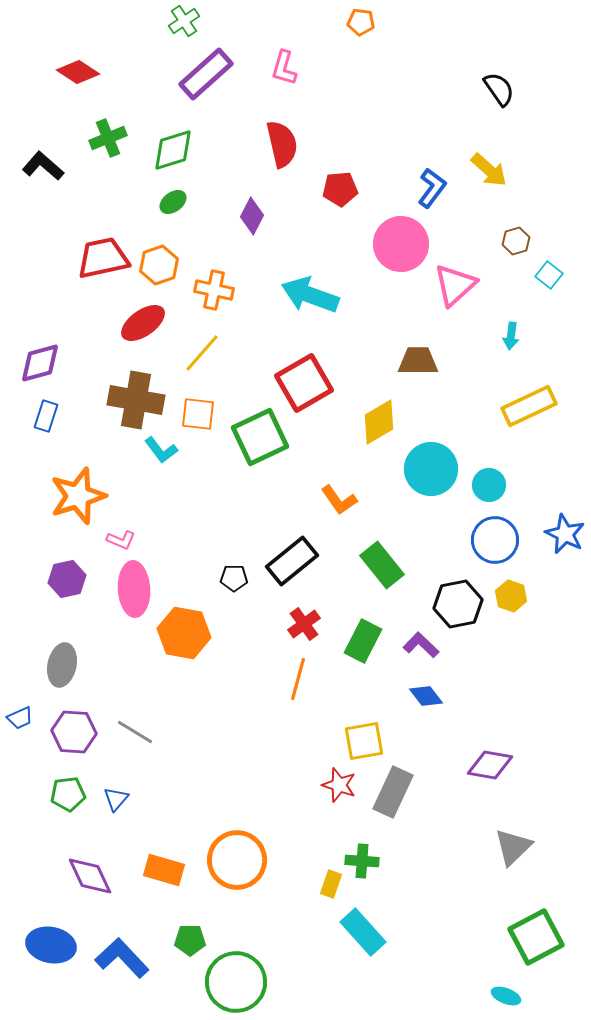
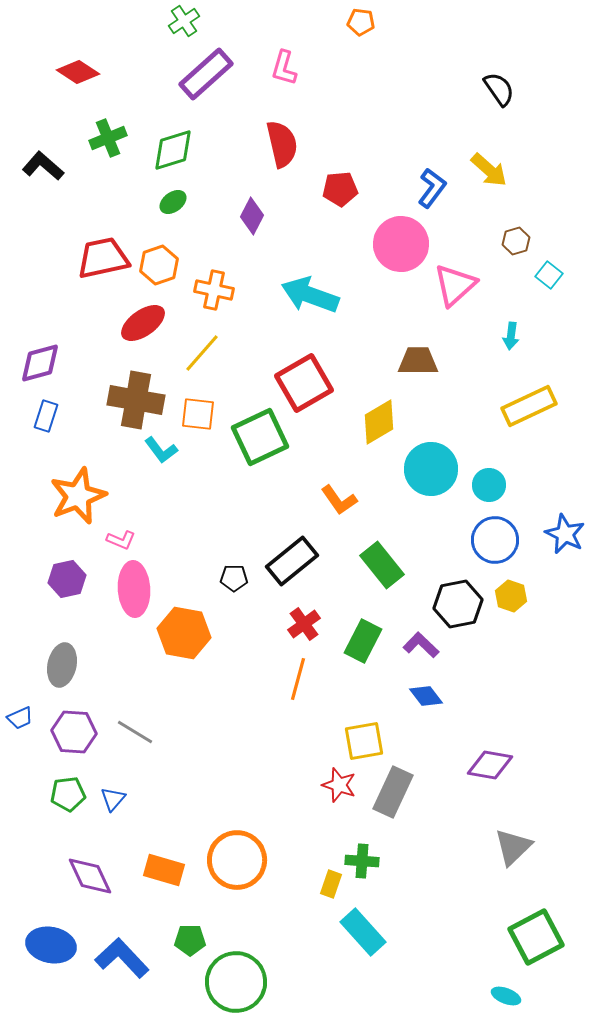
orange star at (78, 496): rotated 4 degrees counterclockwise
blue triangle at (116, 799): moved 3 px left
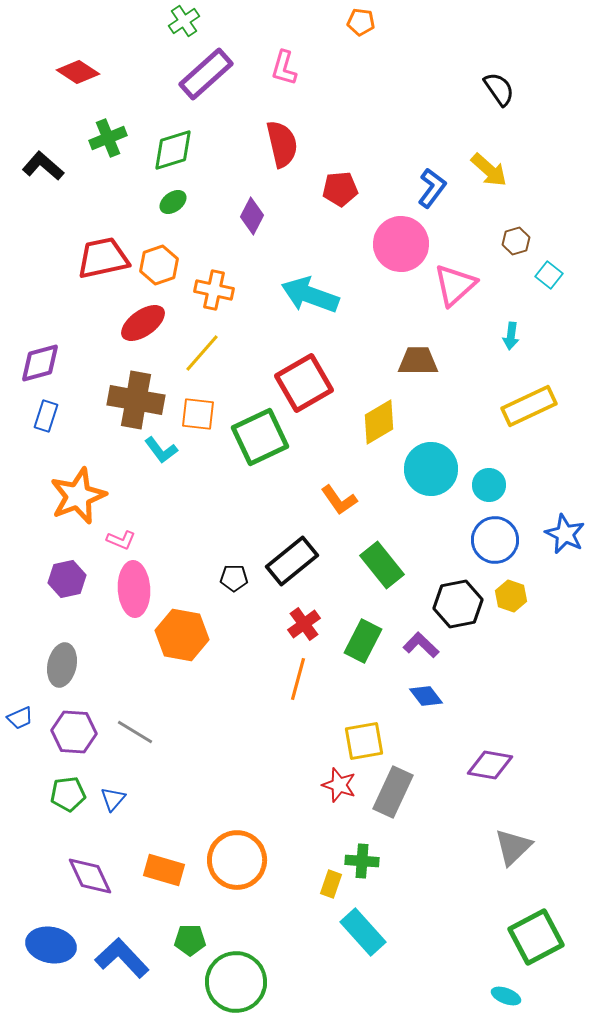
orange hexagon at (184, 633): moved 2 px left, 2 px down
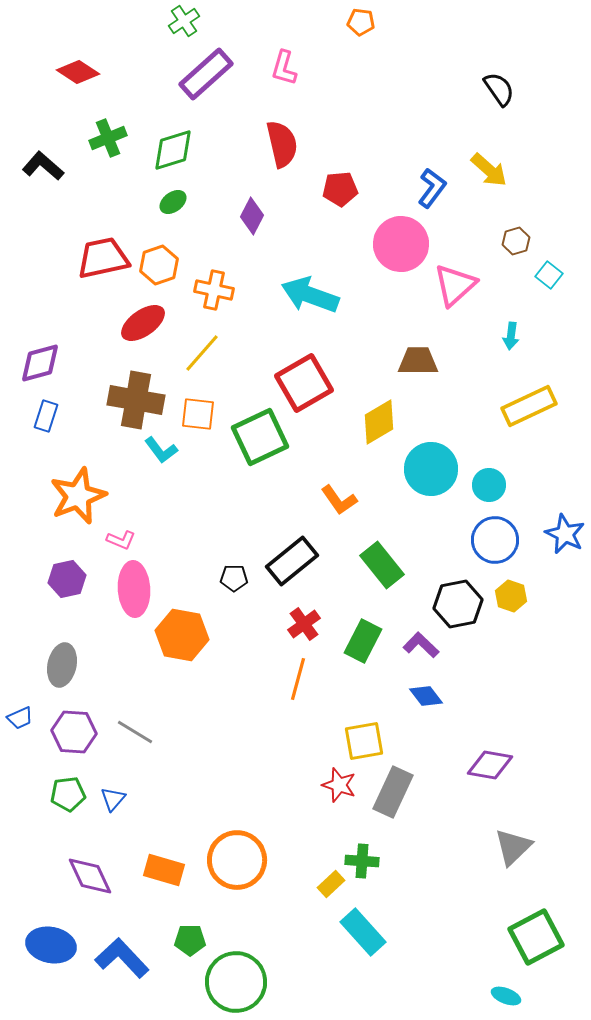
yellow rectangle at (331, 884): rotated 28 degrees clockwise
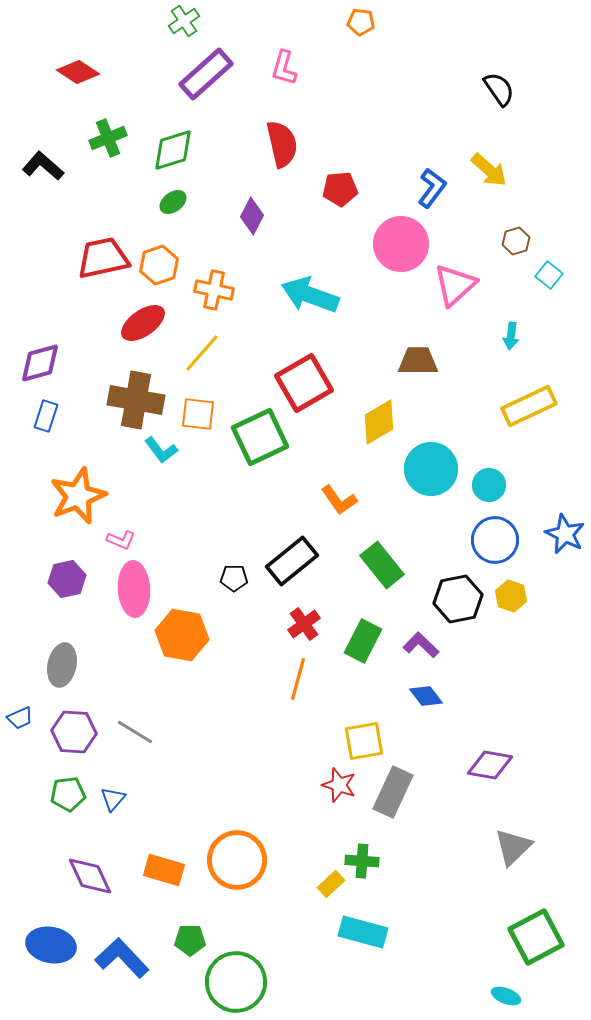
black hexagon at (458, 604): moved 5 px up
cyan rectangle at (363, 932): rotated 33 degrees counterclockwise
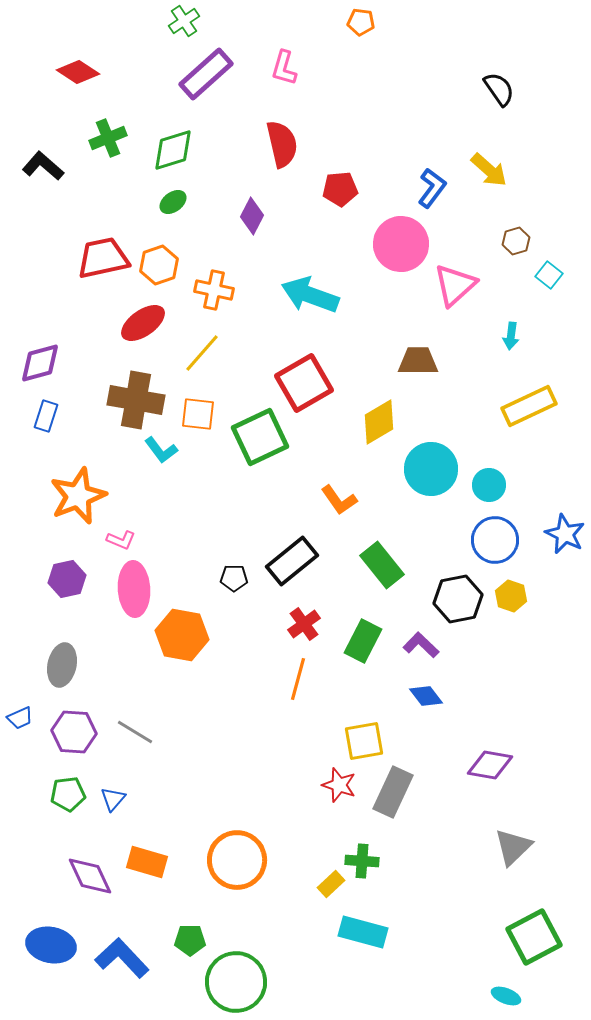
orange rectangle at (164, 870): moved 17 px left, 8 px up
green square at (536, 937): moved 2 px left
